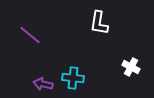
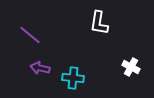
purple arrow: moved 3 px left, 16 px up
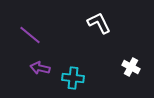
white L-shape: rotated 145 degrees clockwise
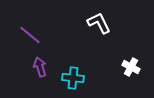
purple arrow: moved 1 px up; rotated 60 degrees clockwise
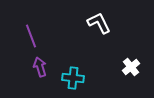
purple line: moved 1 px right, 1 px down; rotated 30 degrees clockwise
white cross: rotated 24 degrees clockwise
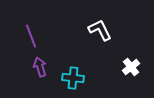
white L-shape: moved 1 px right, 7 px down
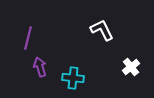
white L-shape: moved 2 px right
purple line: moved 3 px left, 2 px down; rotated 35 degrees clockwise
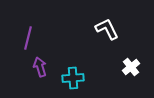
white L-shape: moved 5 px right, 1 px up
cyan cross: rotated 10 degrees counterclockwise
